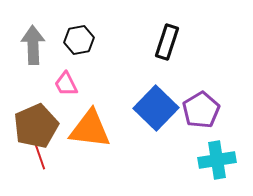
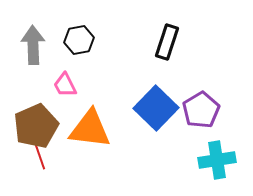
pink trapezoid: moved 1 px left, 1 px down
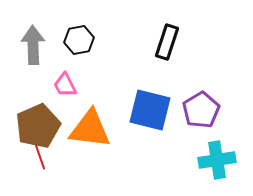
blue square: moved 6 px left, 2 px down; rotated 30 degrees counterclockwise
brown pentagon: moved 2 px right
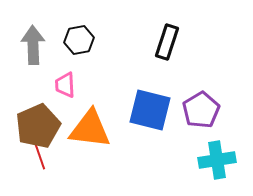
pink trapezoid: rotated 24 degrees clockwise
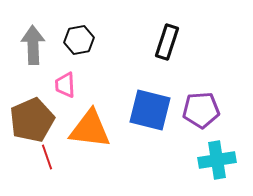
purple pentagon: rotated 27 degrees clockwise
brown pentagon: moved 6 px left, 6 px up
red line: moved 7 px right
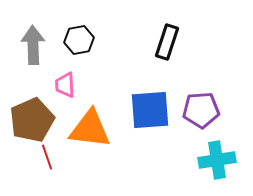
blue square: rotated 18 degrees counterclockwise
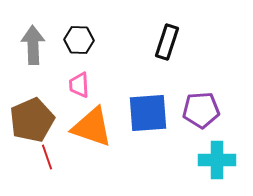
black hexagon: rotated 12 degrees clockwise
pink trapezoid: moved 14 px right
blue square: moved 2 px left, 3 px down
orange triangle: moved 2 px right, 2 px up; rotated 12 degrees clockwise
cyan cross: rotated 9 degrees clockwise
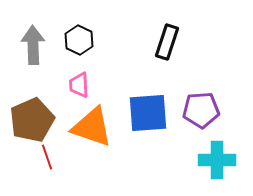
black hexagon: rotated 24 degrees clockwise
